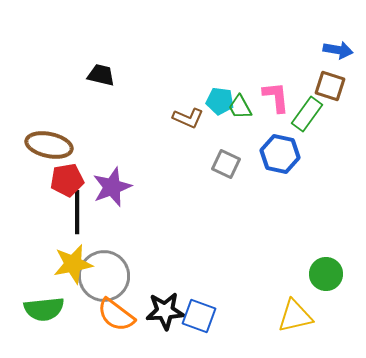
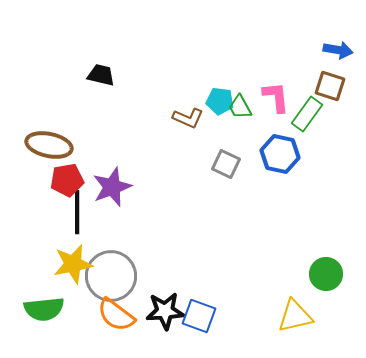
gray circle: moved 7 px right
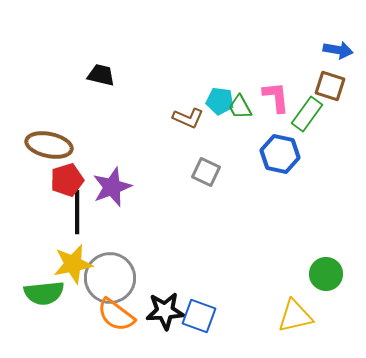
gray square: moved 20 px left, 8 px down
red pentagon: rotated 8 degrees counterclockwise
gray circle: moved 1 px left, 2 px down
green semicircle: moved 16 px up
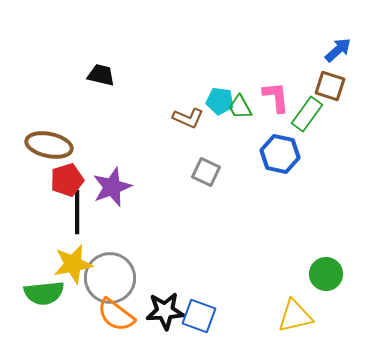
blue arrow: rotated 52 degrees counterclockwise
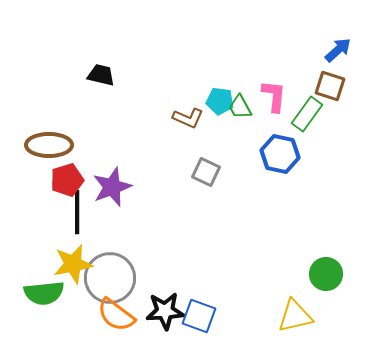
pink L-shape: moved 2 px left, 1 px up; rotated 12 degrees clockwise
brown ellipse: rotated 12 degrees counterclockwise
